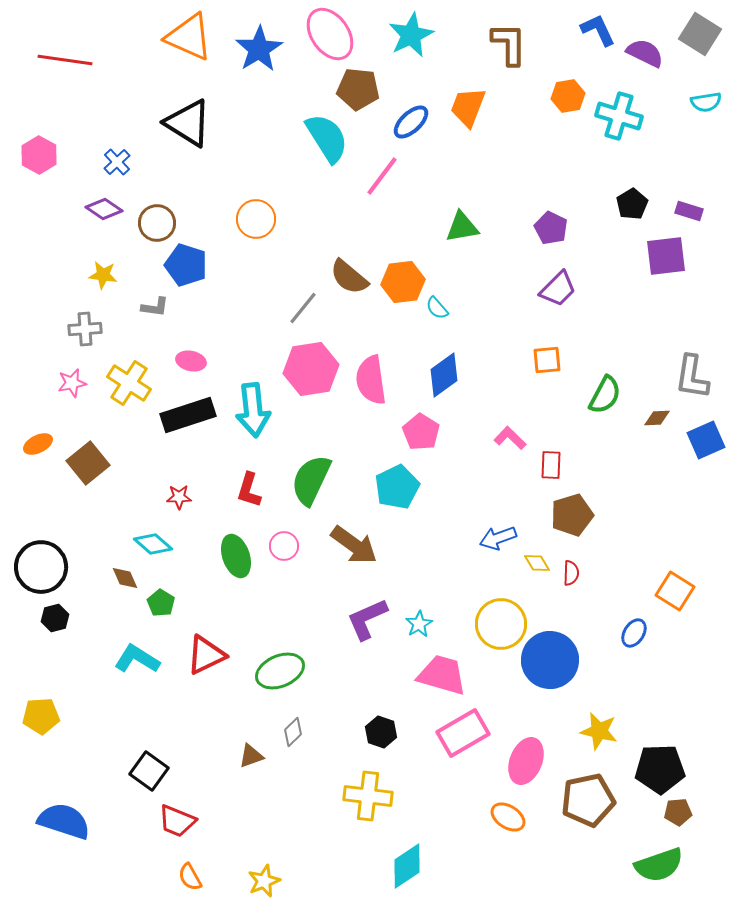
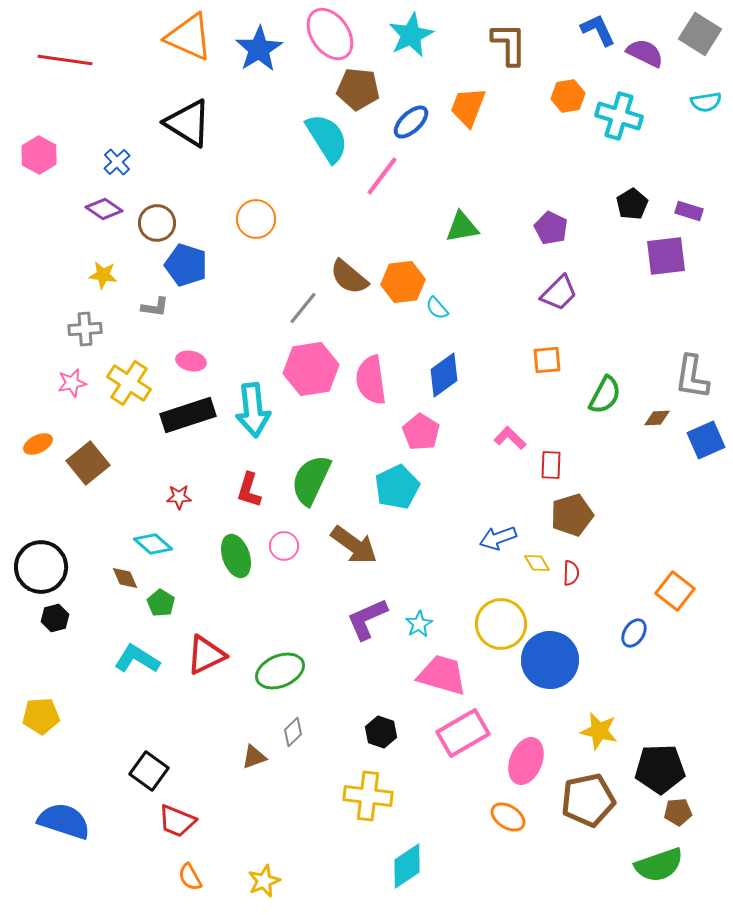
purple trapezoid at (558, 289): moved 1 px right, 4 px down
orange square at (675, 591): rotated 6 degrees clockwise
brown triangle at (251, 756): moved 3 px right, 1 px down
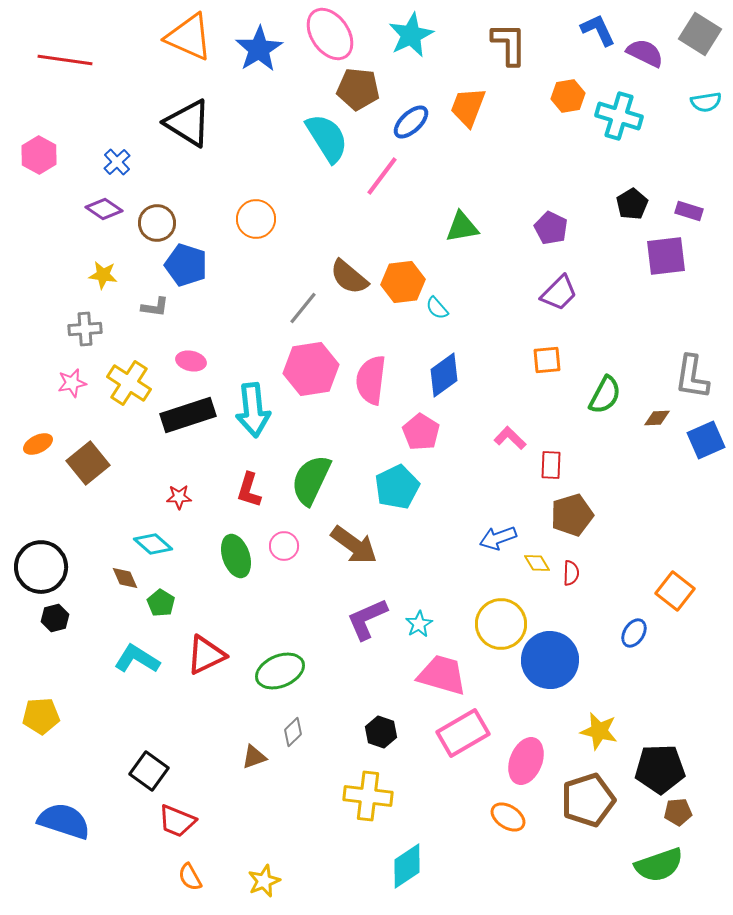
pink semicircle at (371, 380): rotated 15 degrees clockwise
brown pentagon at (588, 800): rotated 6 degrees counterclockwise
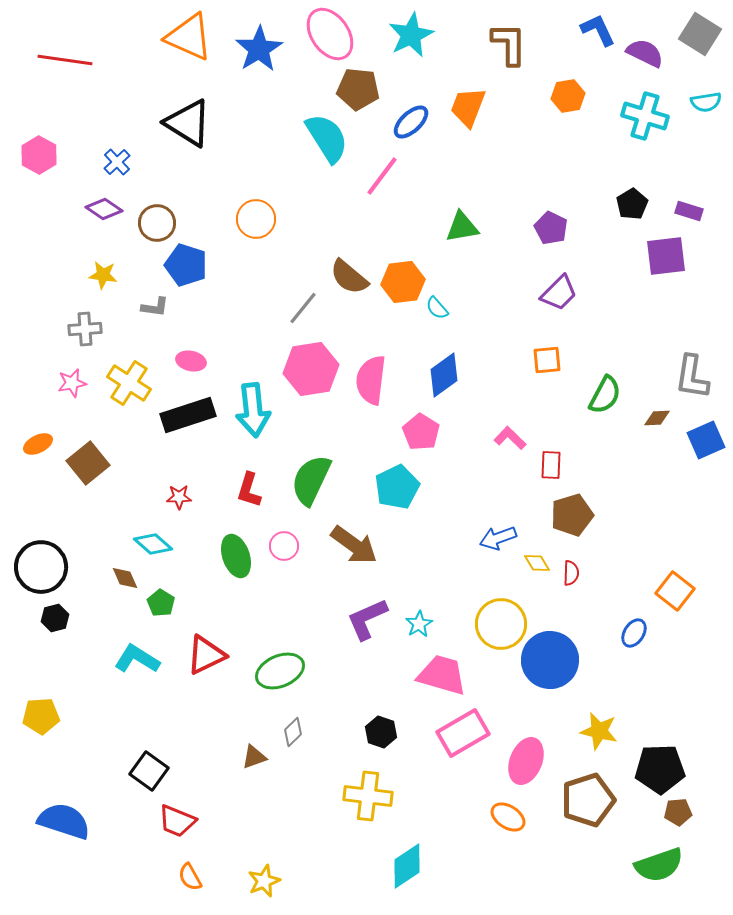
cyan cross at (619, 116): moved 26 px right
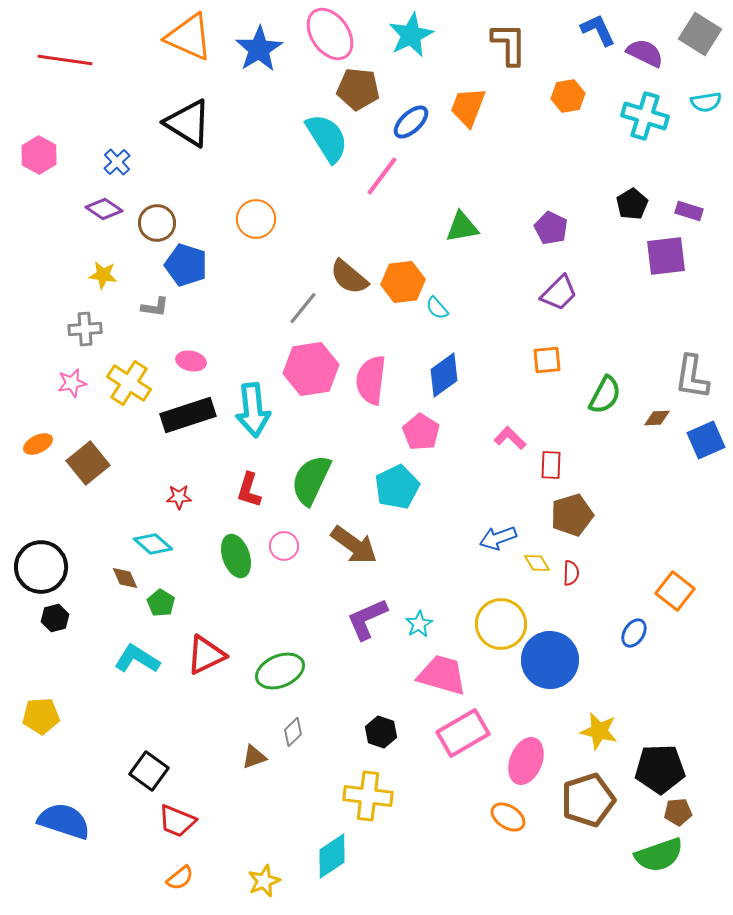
green semicircle at (659, 865): moved 10 px up
cyan diamond at (407, 866): moved 75 px left, 10 px up
orange semicircle at (190, 877): moved 10 px left, 1 px down; rotated 100 degrees counterclockwise
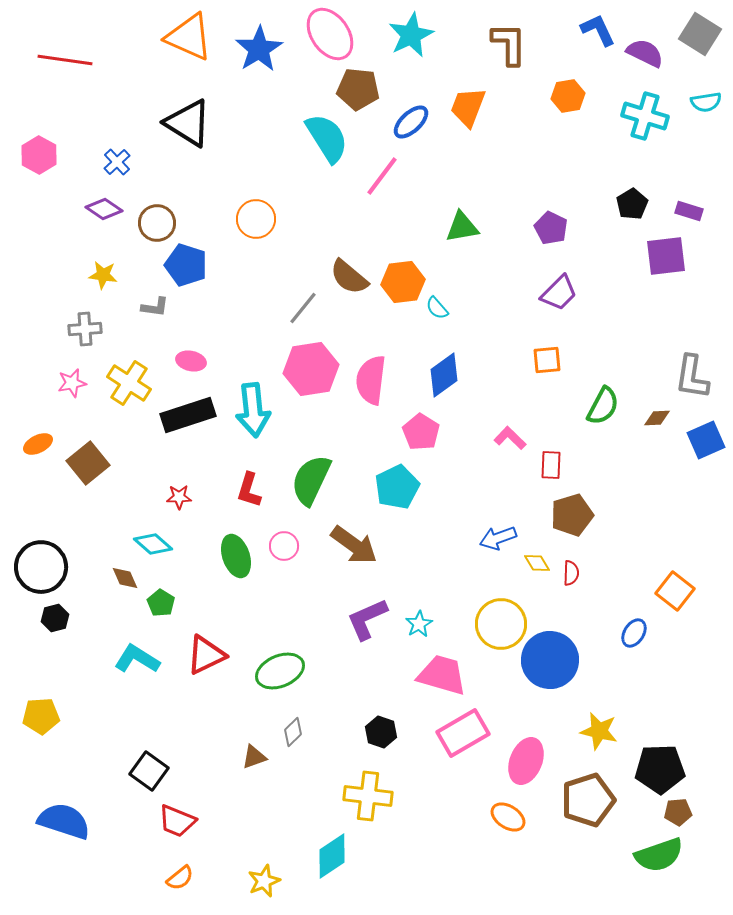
green semicircle at (605, 395): moved 2 px left, 11 px down
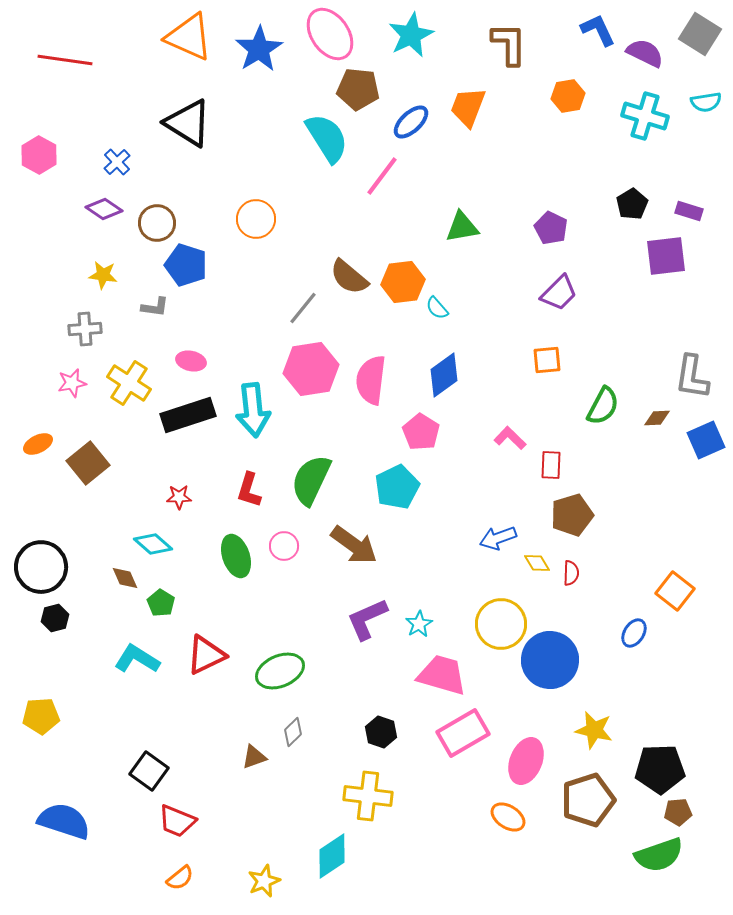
yellow star at (599, 731): moved 5 px left, 1 px up
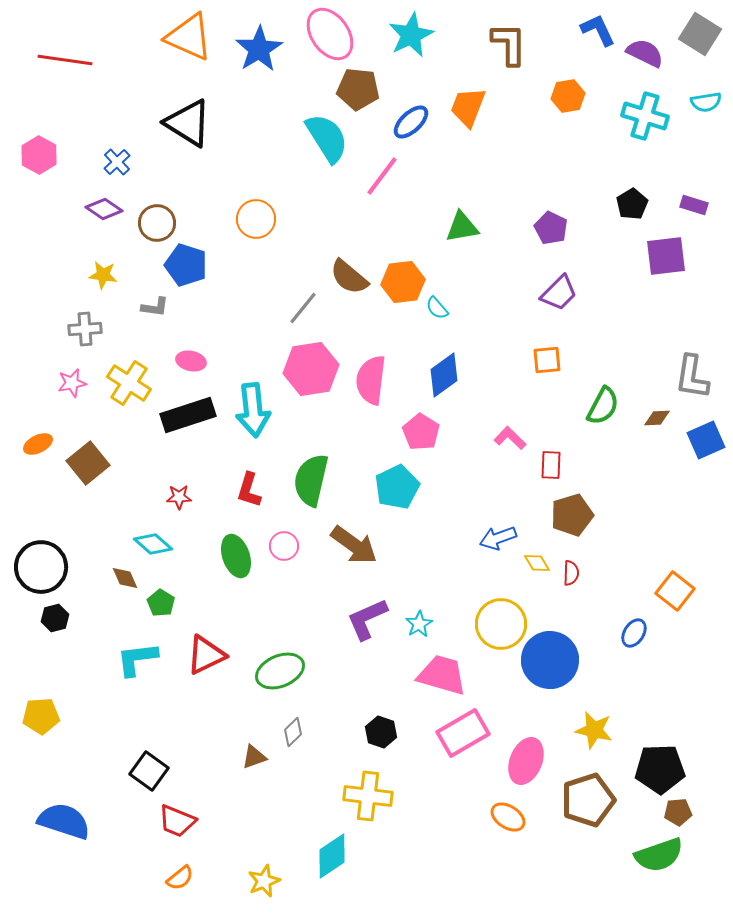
purple rectangle at (689, 211): moved 5 px right, 6 px up
green semicircle at (311, 480): rotated 12 degrees counterclockwise
cyan L-shape at (137, 659): rotated 39 degrees counterclockwise
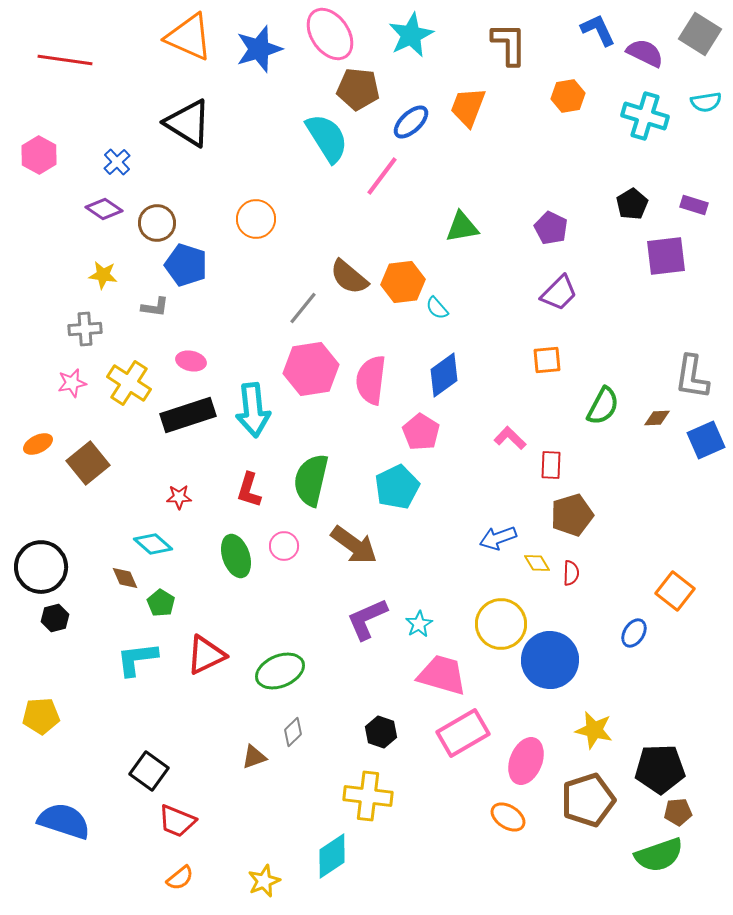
blue star at (259, 49): rotated 15 degrees clockwise
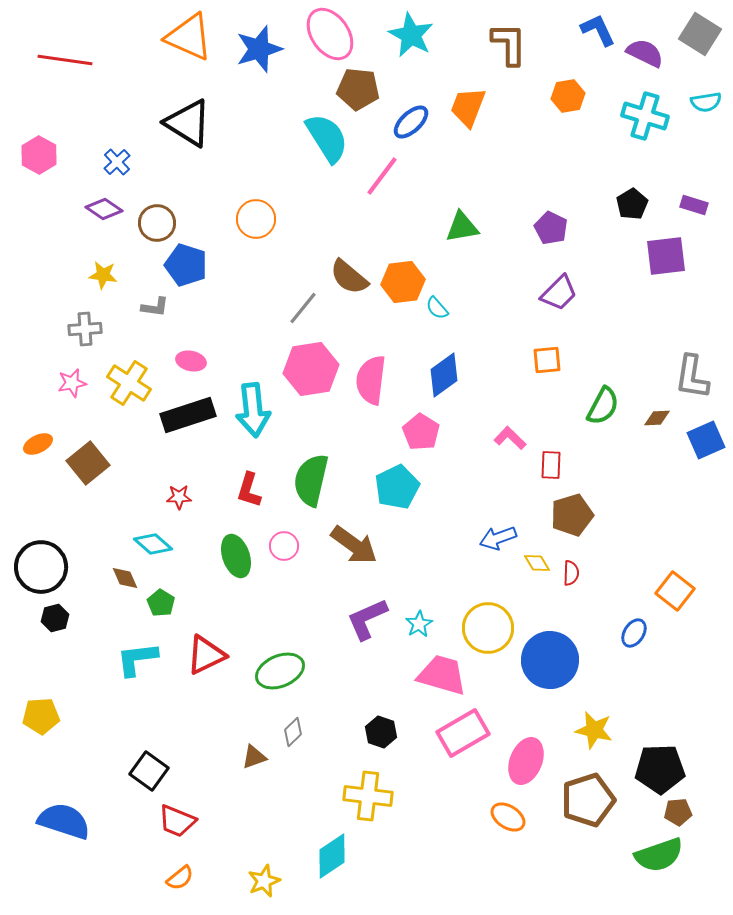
cyan star at (411, 35): rotated 18 degrees counterclockwise
yellow circle at (501, 624): moved 13 px left, 4 px down
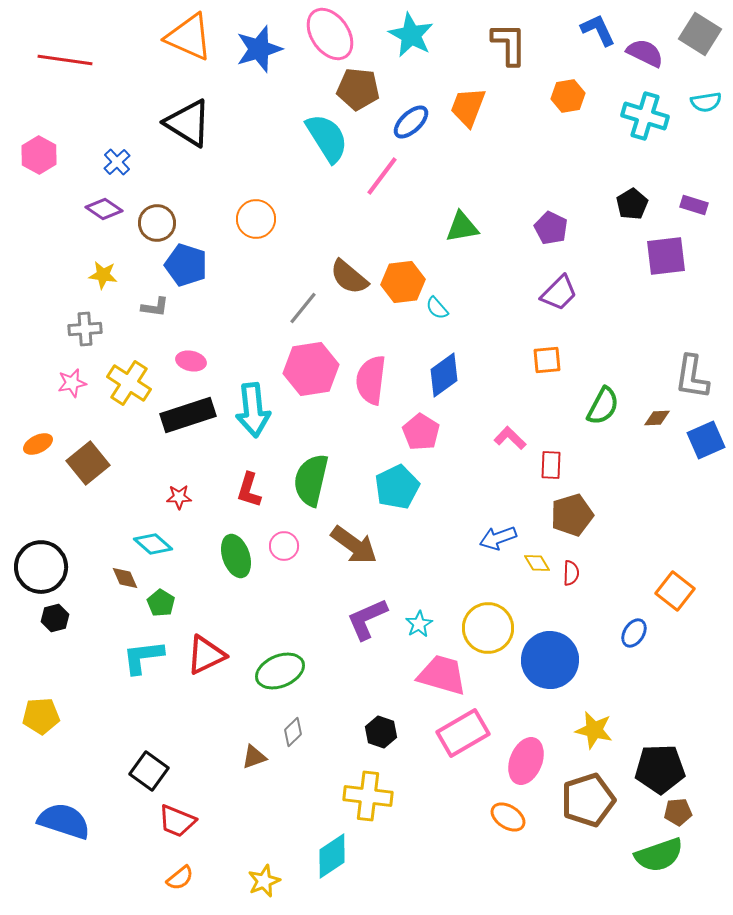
cyan L-shape at (137, 659): moved 6 px right, 2 px up
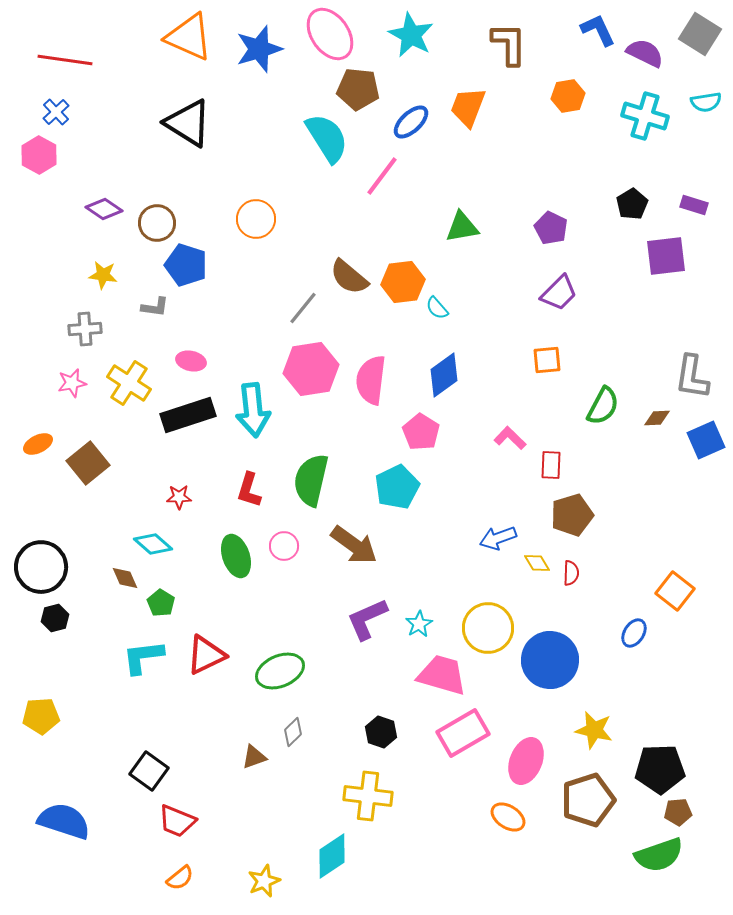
blue cross at (117, 162): moved 61 px left, 50 px up
